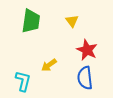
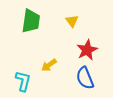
red star: rotated 20 degrees clockwise
blue semicircle: rotated 15 degrees counterclockwise
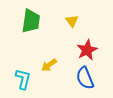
cyan L-shape: moved 2 px up
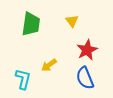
green trapezoid: moved 3 px down
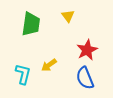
yellow triangle: moved 4 px left, 5 px up
cyan L-shape: moved 5 px up
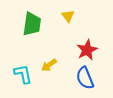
green trapezoid: moved 1 px right
cyan L-shape: rotated 25 degrees counterclockwise
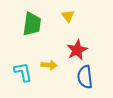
red star: moved 10 px left
yellow arrow: rotated 140 degrees counterclockwise
cyan L-shape: moved 2 px up
blue semicircle: moved 1 px up; rotated 15 degrees clockwise
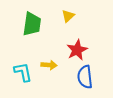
yellow triangle: rotated 24 degrees clockwise
